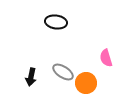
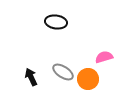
pink semicircle: moved 2 px left, 1 px up; rotated 90 degrees clockwise
black arrow: rotated 144 degrees clockwise
orange circle: moved 2 px right, 4 px up
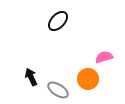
black ellipse: moved 2 px right, 1 px up; rotated 55 degrees counterclockwise
gray ellipse: moved 5 px left, 18 px down
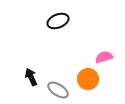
black ellipse: rotated 25 degrees clockwise
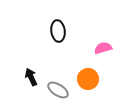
black ellipse: moved 10 px down; rotated 75 degrees counterclockwise
pink semicircle: moved 1 px left, 9 px up
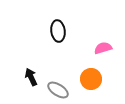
orange circle: moved 3 px right
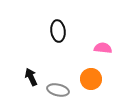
pink semicircle: rotated 24 degrees clockwise
gray ellipse: rotated 20 degrees counterclockwise
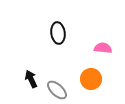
black ellipse: moved 2 px down
black arrow: moved 2 px down
gray ellipse: moved 1 px left; rotated 30 degrees clockwise
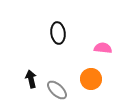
black arrow: rotated 12 degrees clockwise
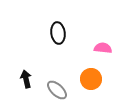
black arrow: moved 5 px left
